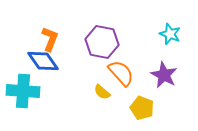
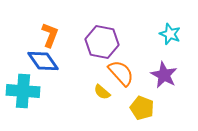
orange L-shape: moved 4 px up
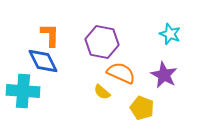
orange L-shape: rotated 20 degrees counterclockwise
blue diamond: rotated 8 degrees clockwise
orange semicircle: rotated 24 degrees counterclockwise
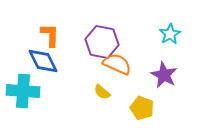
cyan star: rotated 20 degrees clockwise
orange semicircle: moved 4 px left, 9 px up
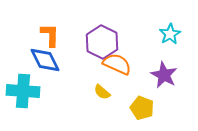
purple hexagon: rotated 16 degrees clockwise
blue diamond: moved 2 px right, 1 px up
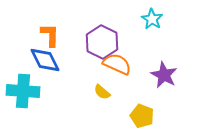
cyan star: moved 18 px left, 15 px up; rotated 10 degrees counterclockwise
yellow pentagon: moved 8 px down
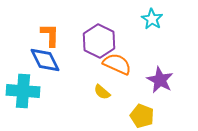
purple hexagon: moved 3 px left, 1 px up
purple star: moved 4 px left, 5 px down
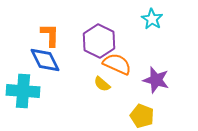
purple star: moved 4 px left; rotated 12 degrees counterclockwise
yellow semicircle: moved 8 px up
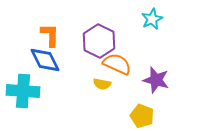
cyan star: rotated 15 degrees clockwise
yellow semicircle: rotated 30 degrees counterclockwise
